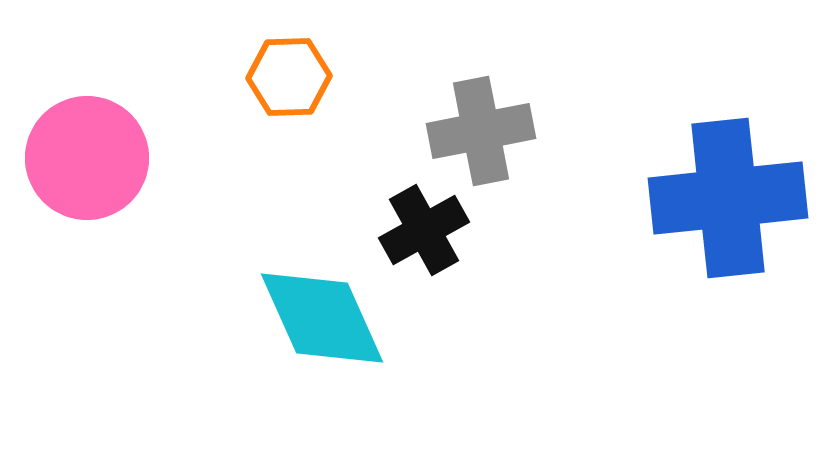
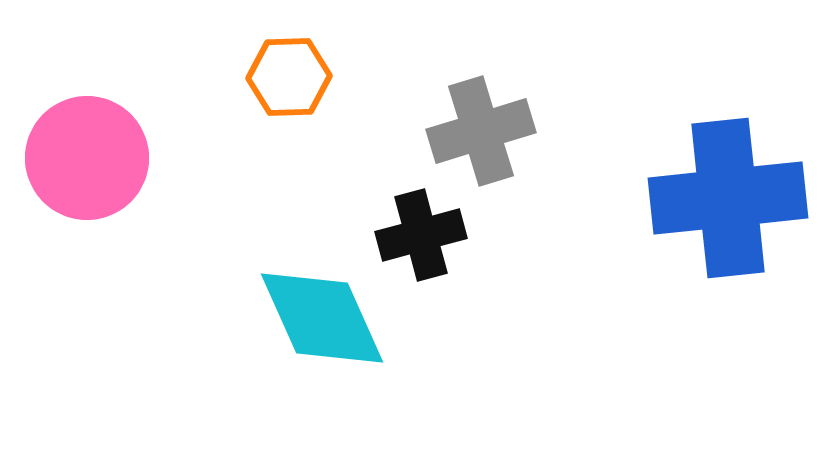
gray cross: rotated 6 degrees counterclockwise
black cross: moved 3 px left, 5 px down; rotated 14 degrees clockwise
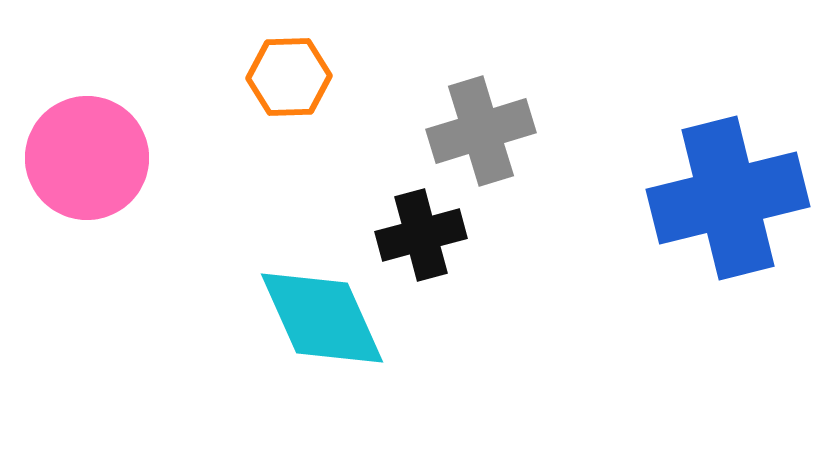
blue cross: rotated 8 degrees counterclockwise
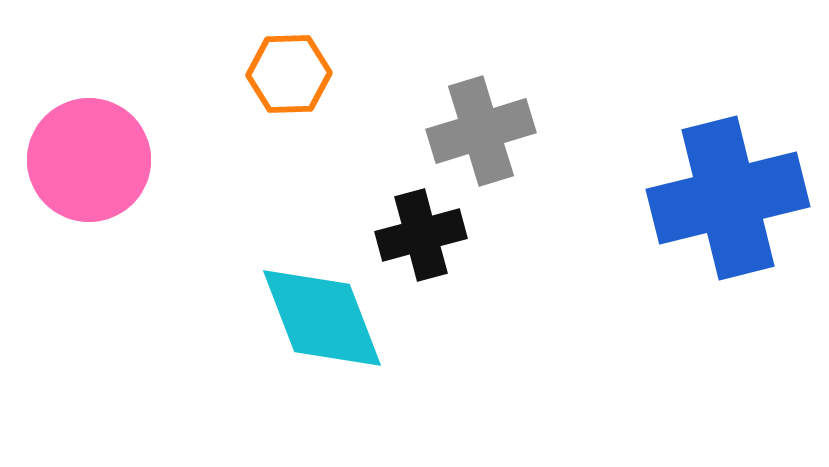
orange hexagon: moved 3 px up
pink circle: moved 2 px right, 2 px down
cyan diamond: rotated 3 degrees clockwise
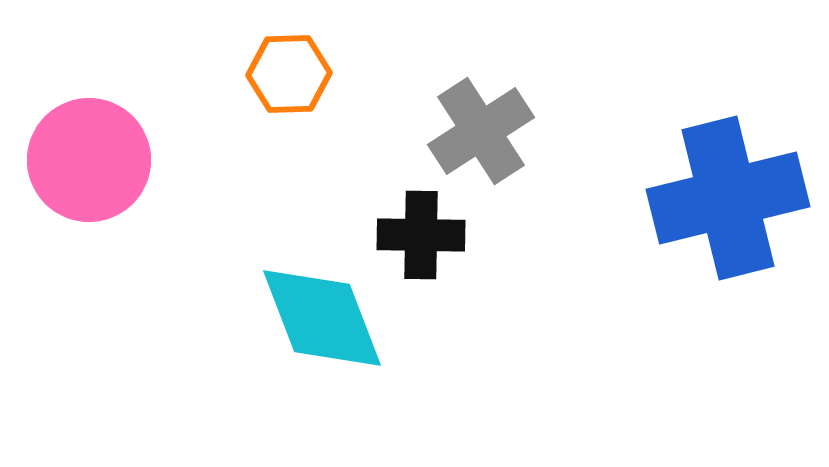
gray cross: rotated 16 degrees counterclockwise
black cross: rotated 16 degrees clockwise
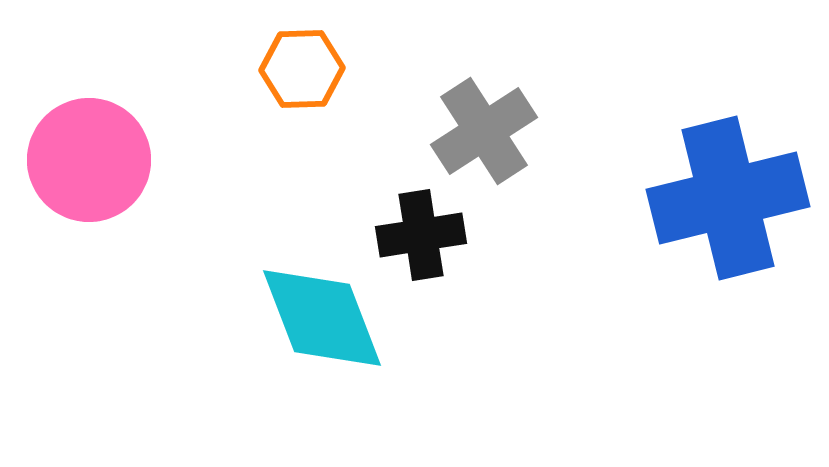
orange hexagon: moved 13 px right, 5 px up
gray cross: moved 3 px right
black cross: rotated 10 degrees counterclockwise
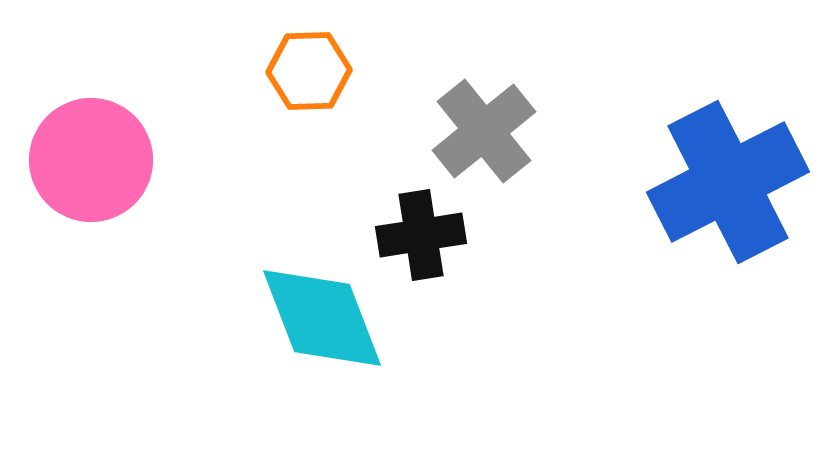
orange hexagon: moved 7 px right, 2 px down
gray cross: rotated 6 degrees counterclockwise
pink circle: moved 2 px right
blue cross: moved 16 px up; rotated 13 degrees counterclockwise
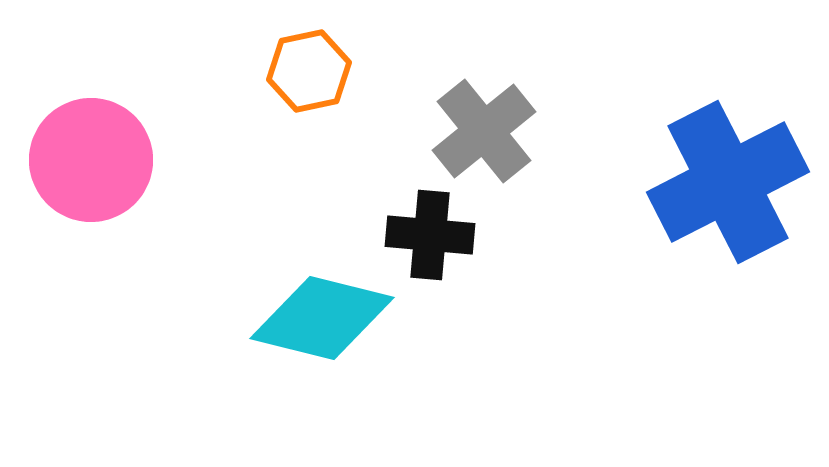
orange hexagon: rotated 10 degrees counterclockwise
black cross: moved 9 px right; rotated 14 degrees clockwise
cyan diamond: rotated 55 degrees counterclockwise
